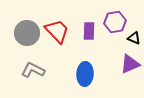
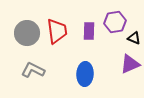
red trapezoid: rotated 36 degrees clockwise
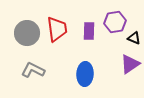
red trapezoid: moved 2 px up
purple triangle: rotated 10 degrees counterclockwise
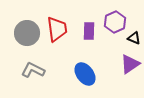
purple hexagon: rotated 15 degrees counterclockwise
blue ellipse: rotated 40 degrees counterclockwise
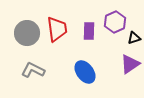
black triangle: rotated 40 degrees counterclockwise
blue ellipse: moved 2 px up
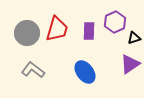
red trapezoid: rotated 24 degrees clockwise
gray L-shape: rotated 10 degrees clockwise
